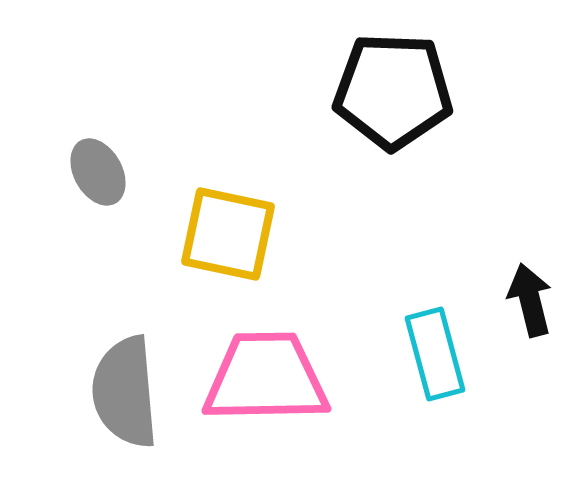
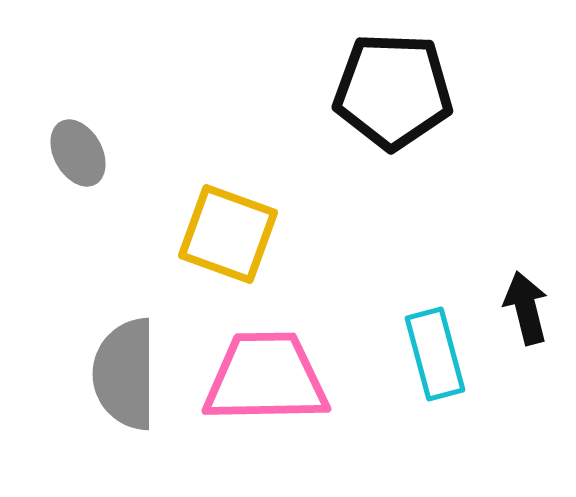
gray ellipse: moved 20 px left, 19 px up
yellow square: rotated 8 degrees clockwise
black arrow: moved 4 px left, 8 px down
gray semicircle: moved 18 px up; rotated 5 degrees clockwise
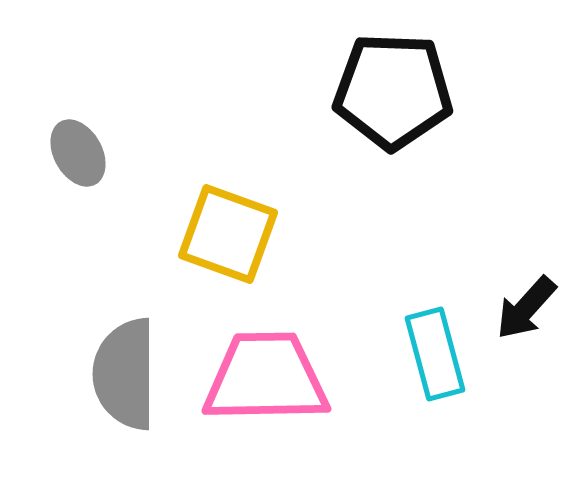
black arrow: rotated 124 degrees counterclockwise
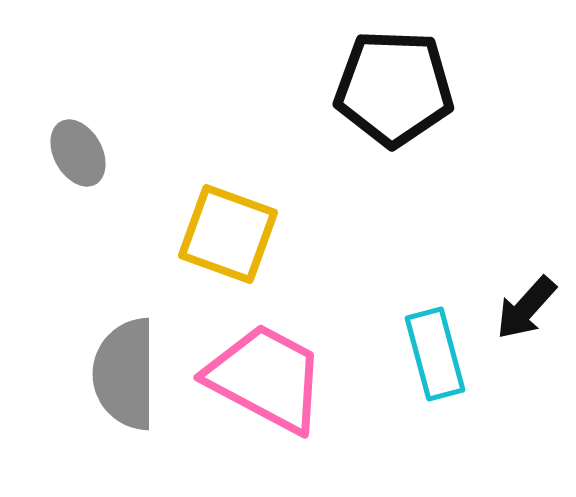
black pentagon: moved 1 px right, 3 px up
pink trapezoid: rotated 29 degrees clockwise
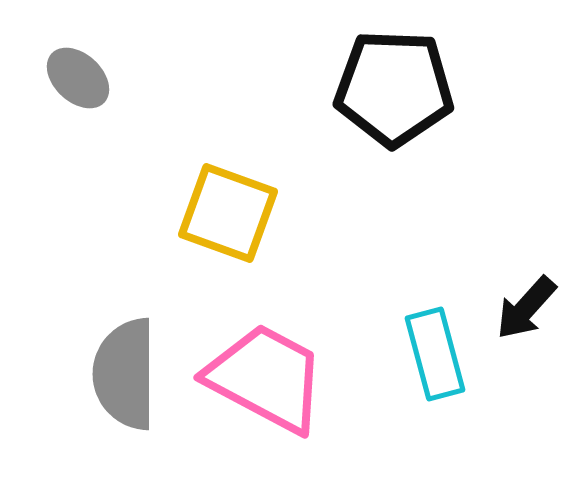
gray ellipse: moved 75 px up; rotated 18 degrees counterclockwise
yellow square: moved 21 px up
